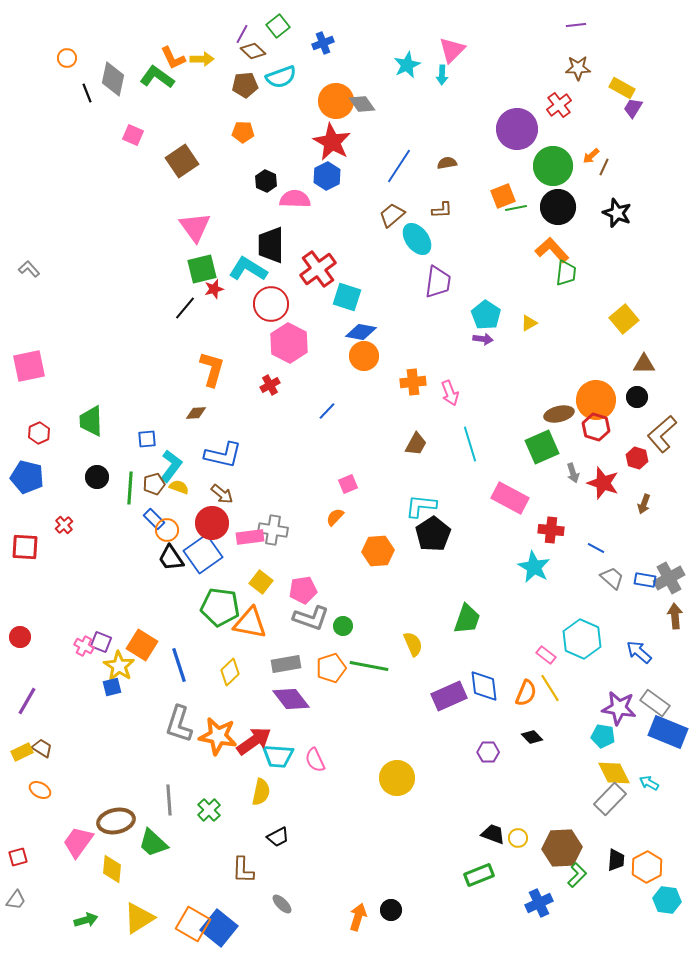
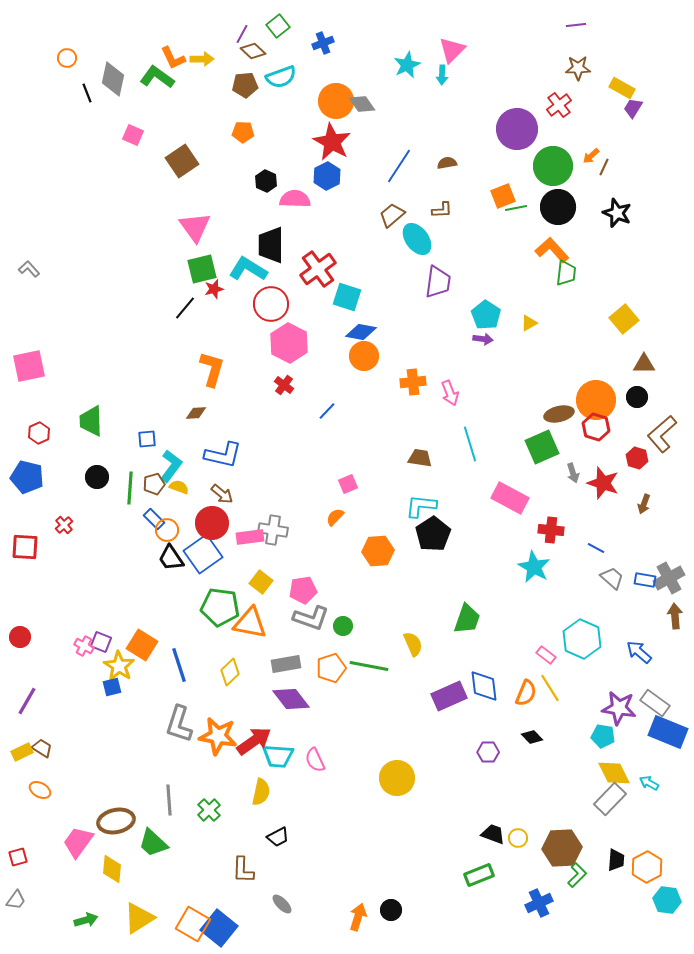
red cross at (270, 385): moved 14 px right; rotated 24 degrees counterclockwise
brown trapezoid at (416, 444): moved 4 px right, 14 px down; rotated 110 degrees counterclockwise
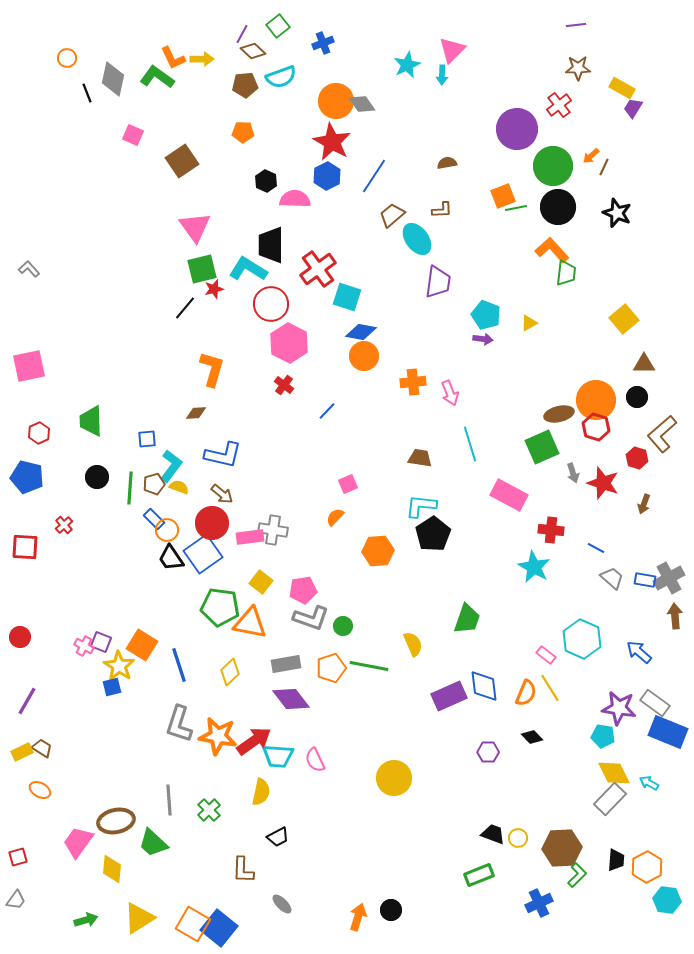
blue line at (399, 166): moved 25 px left, 10 px down
cyan pentagon at (486, 315): rotated 12 degrees counterclockwise
pink rectangle at (510, 498): moved 1 px left, 3 px up
yellow circle at (397, 778): moved 3 px left
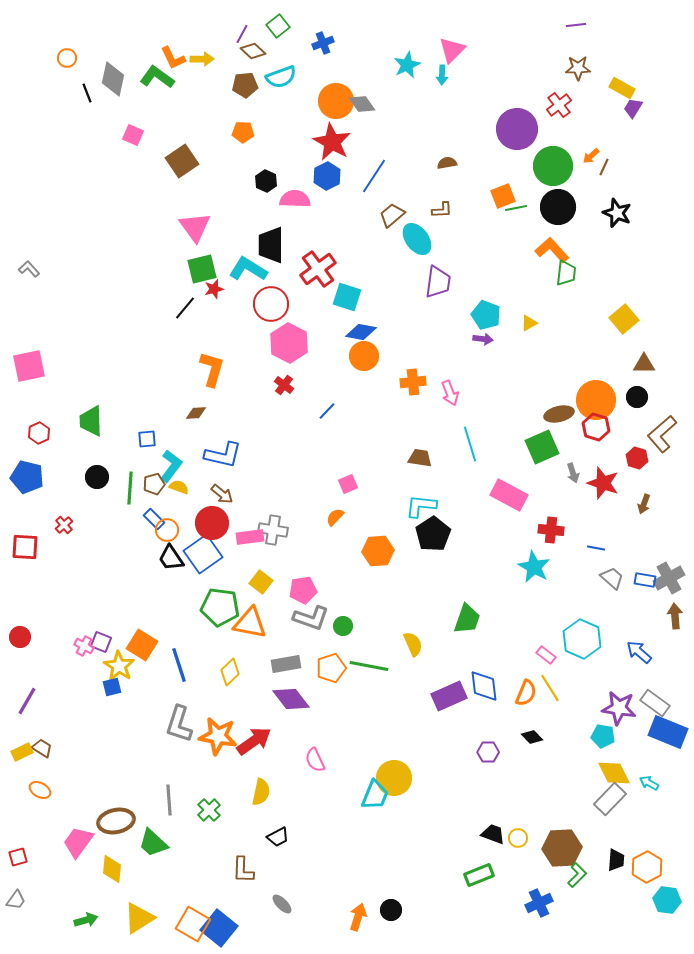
blue line at (596, 548): rotated 18 degrees counterclockwise
cyan trapezoid at (278, 756): moved 97 px right, 39 px down; rotated 72 degrees counterclockwise
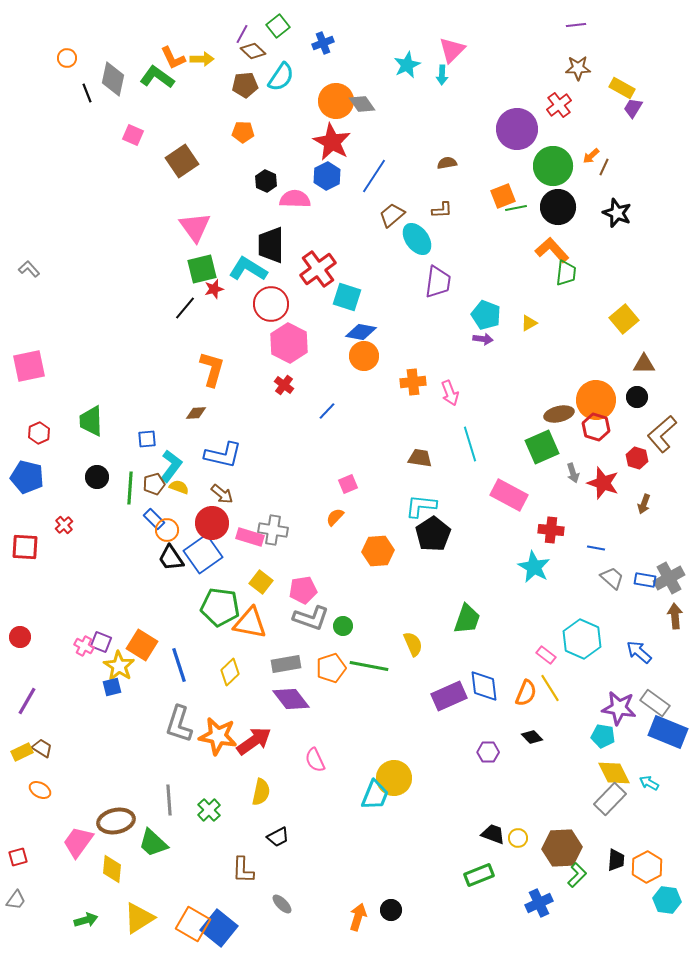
cyan semicircle at (281, 77): rotated 36 degrees counterclockwise
pink rectangle at (250, 537): rotated 24 degrees clockwise
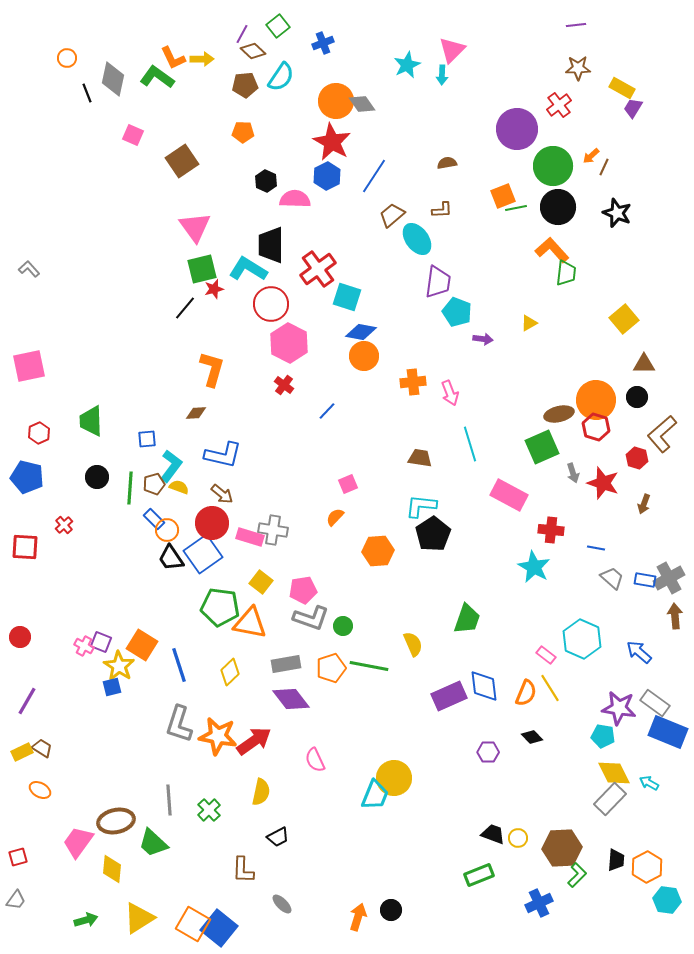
cyan pentagon at (486, 315): moved 29 px left, 3 px up
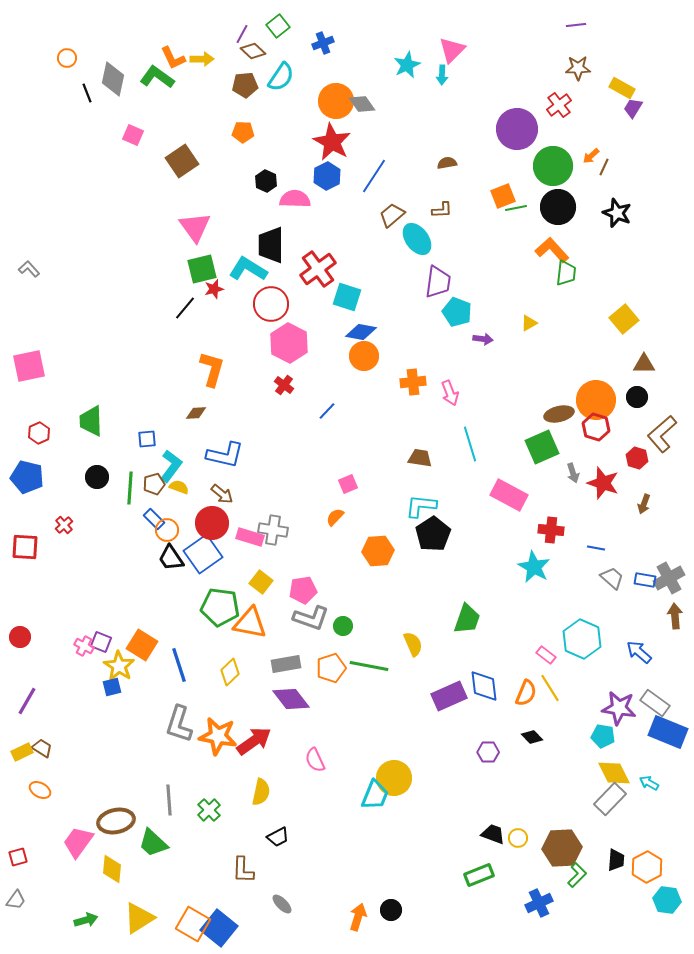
blue L-shape at (223, 455): moved 2 px right
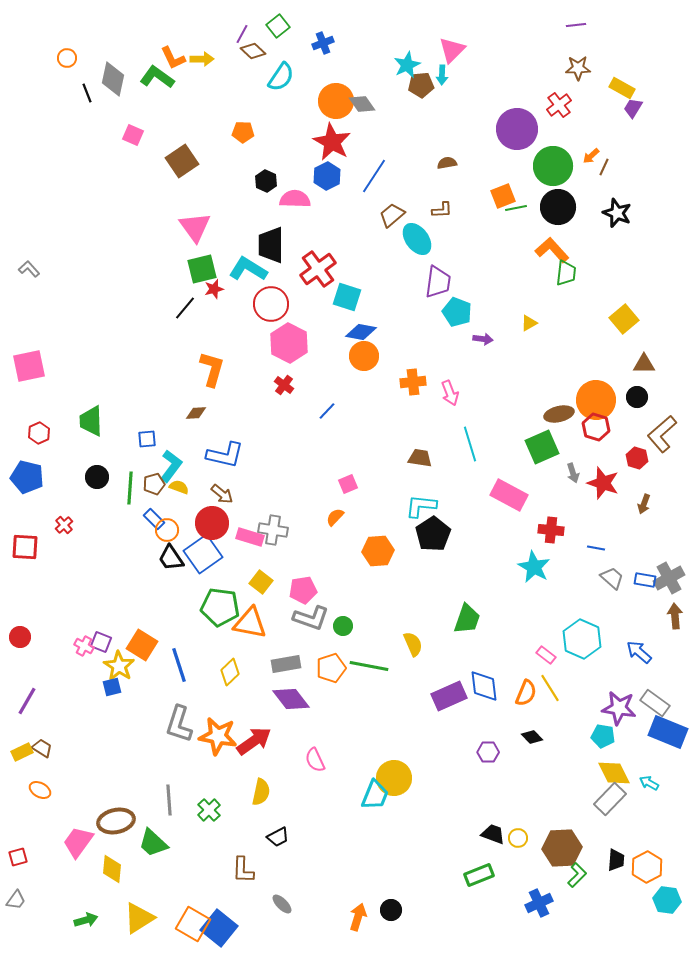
brown pentagon at (245, 85): moved 176 px right
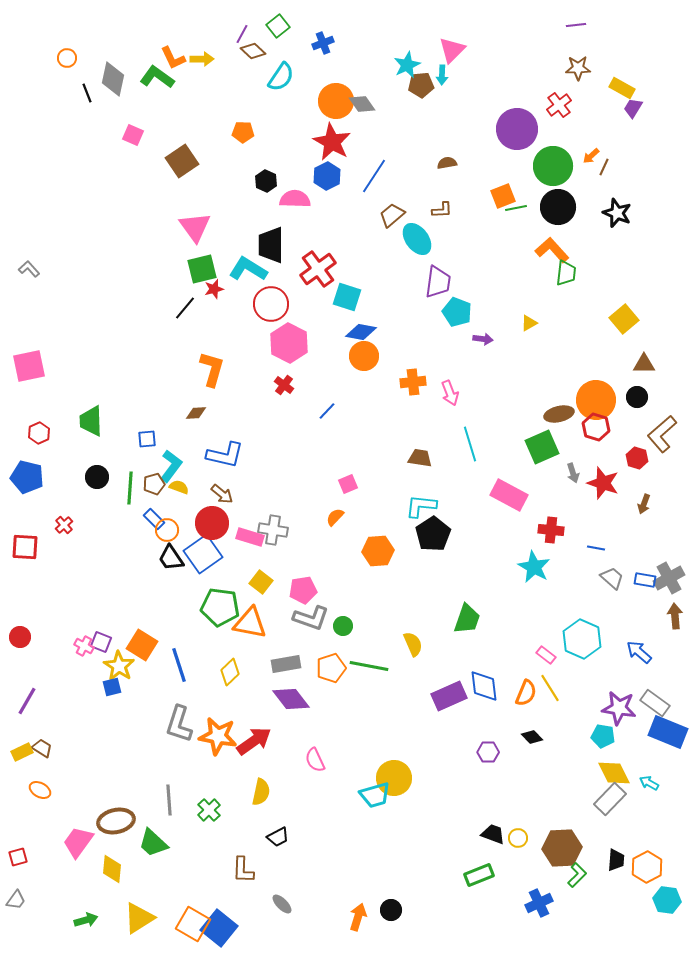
cyan trapezoid at (375, 795): rotated 52 degrees clockwise
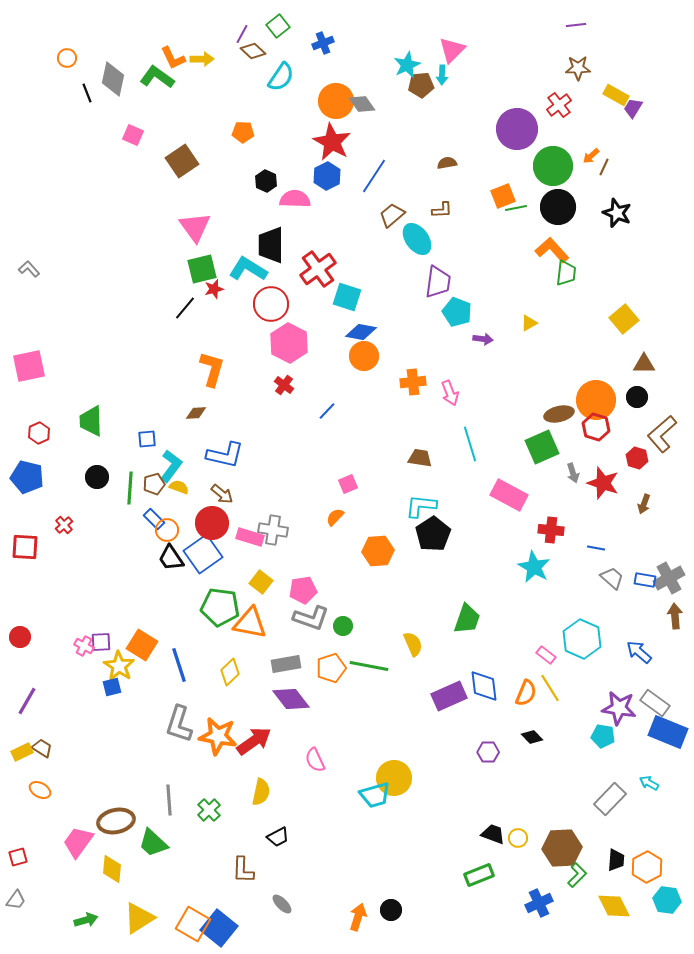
yellow rectangle at (622, 88): moved 6 px left, 7 px down
purple square at (101, 642): rotated 25 degrees counterclockwise
yellow diamond at (614, 773): moved 133 px down
